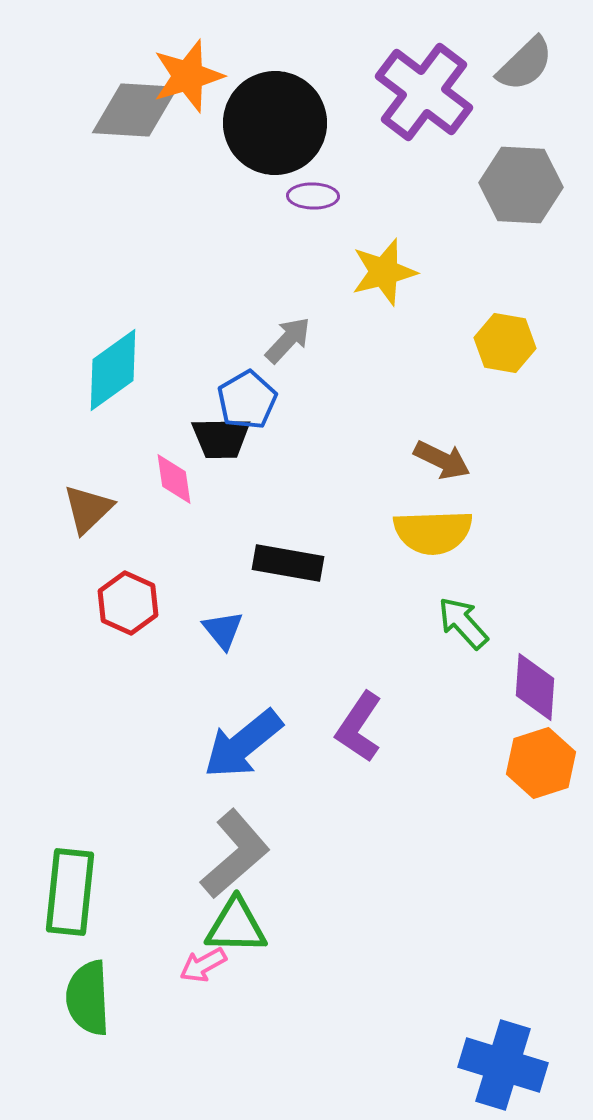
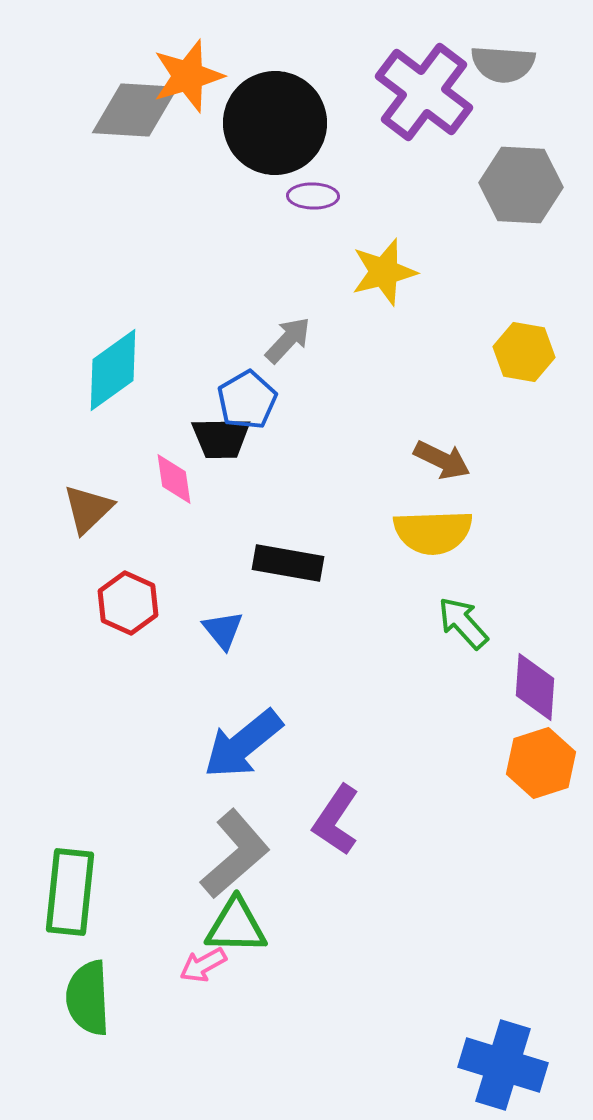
gray semicircle: moved 22 px left; rotated 48 degrees clockwise
yellow hexagon: moved 19 px right, 9 px down
purple L-shape: moved 23 px left, 93 px down
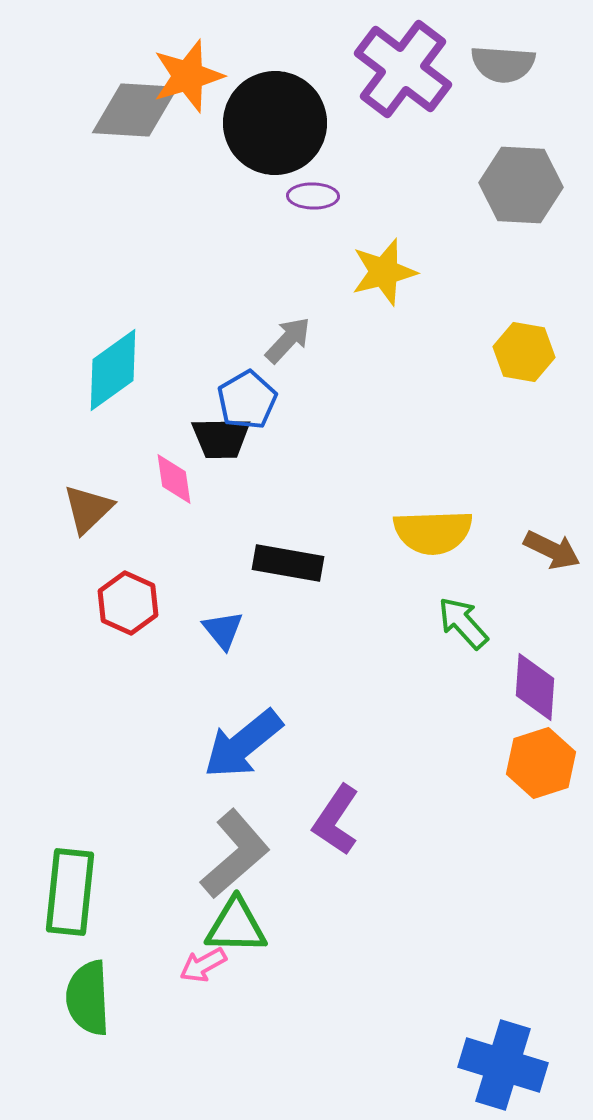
purple cross: moved 21 px left, 23 px up
brown arrow: moved 110 px right, 90 px down
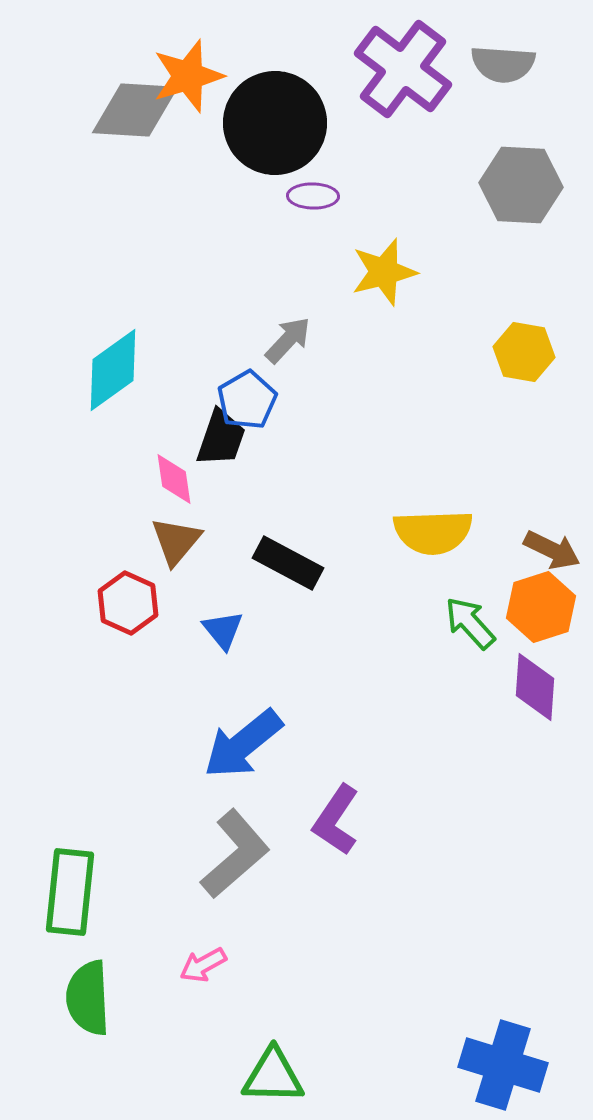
black trapezoid: rotated 70 degrees counterclockwise
brown triangle: moved 88 px right, 32 px down; rotated 6 degrees counterclockwise
black rectangle: rotated 18 degrees clockwise
green arrow: moved 7 px right
orange hexagon: moved 156 px up
green triangle: moved 37 px right, 150 px down
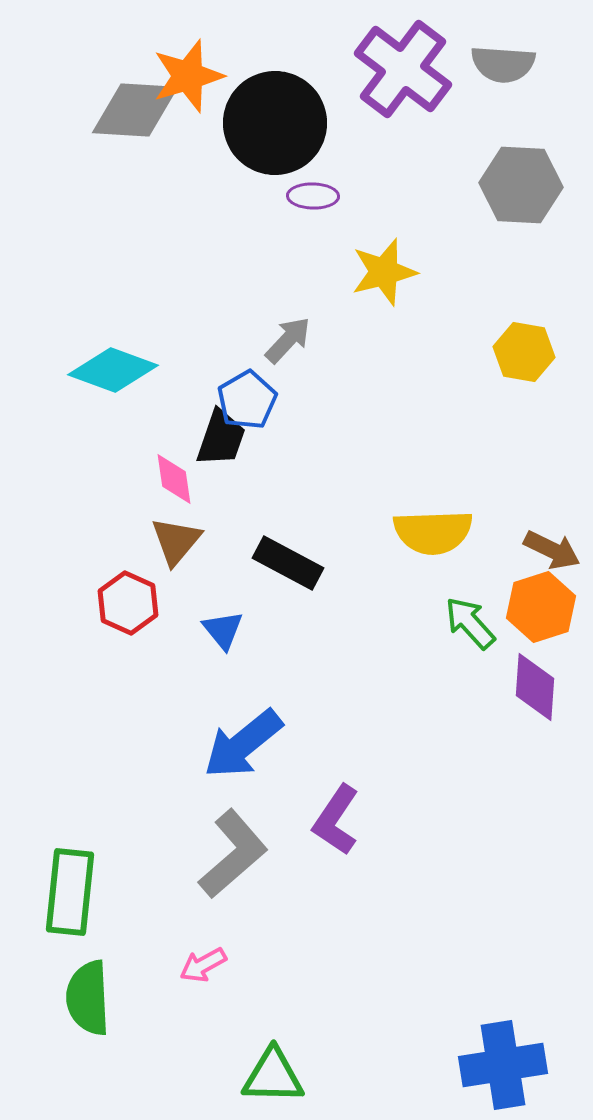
cyan diamond: rotated 56 degrees clockwise
gray L-shape: moved 2 px left
blue cross: rotated 26 degrees counterclockwise
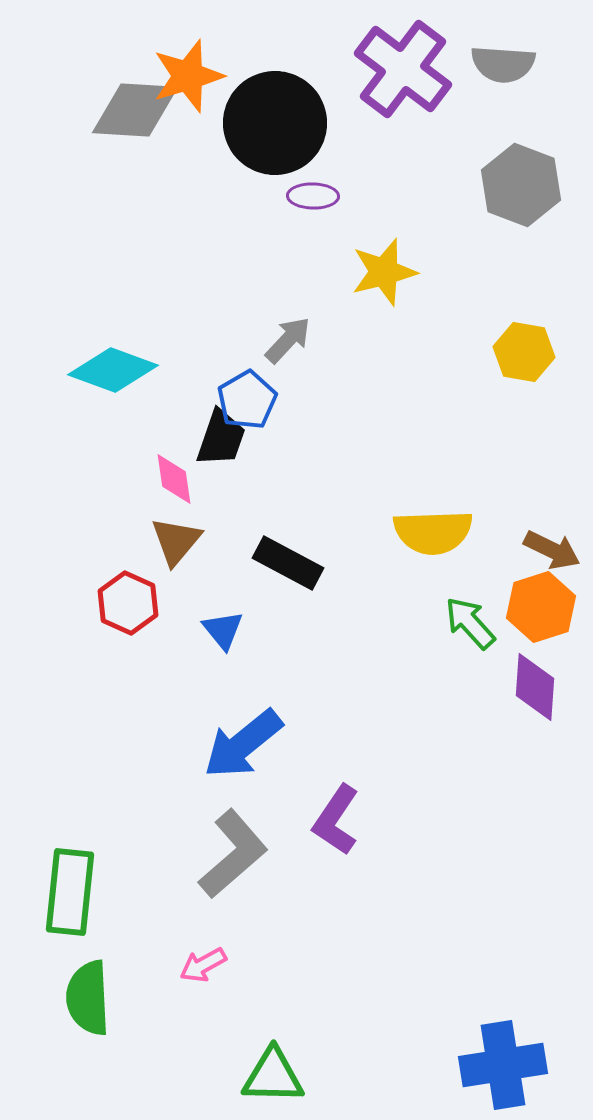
gray hexagon: rotated 18 degrees clockwise
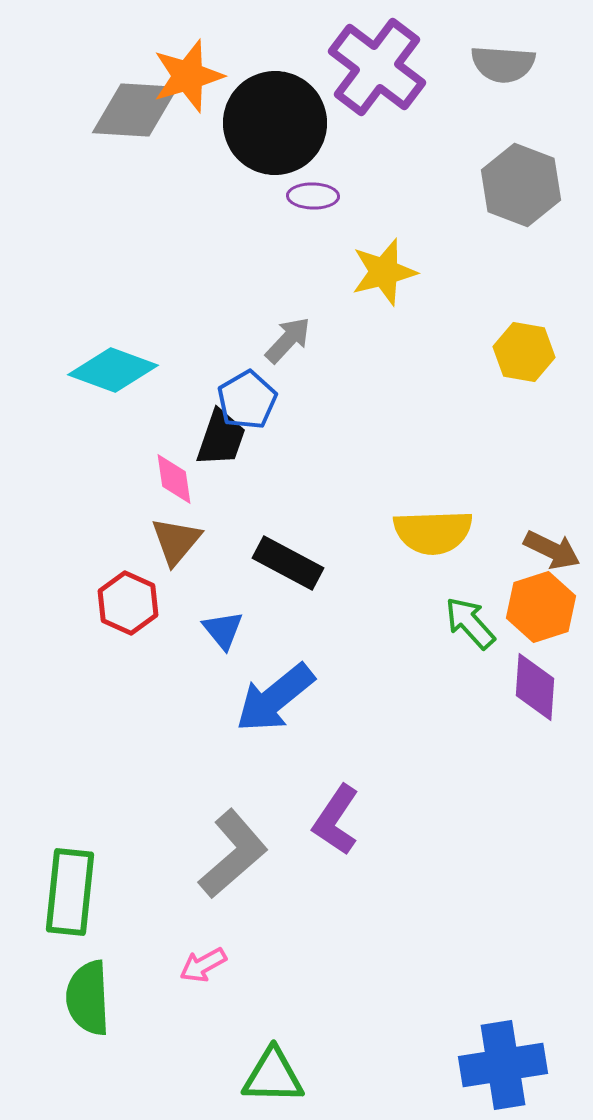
purple cross: moved 26 px left, 2 px up
blue arrow: moved 32 px right, 46 px up
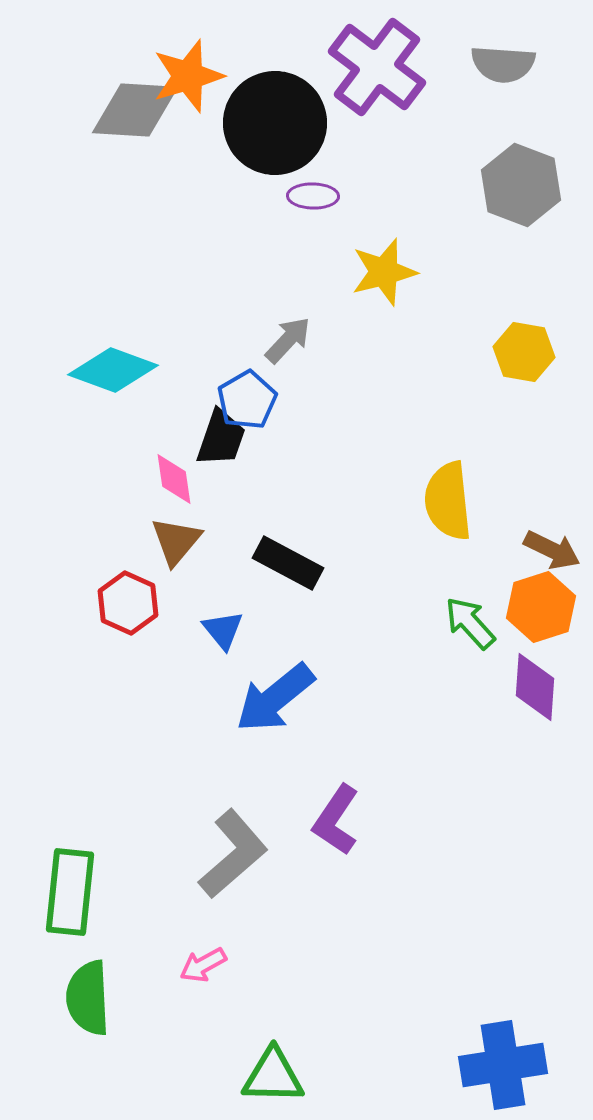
yellow semicircle: moved 15 px right, 31 px up; rotated 86 degrees clockwise
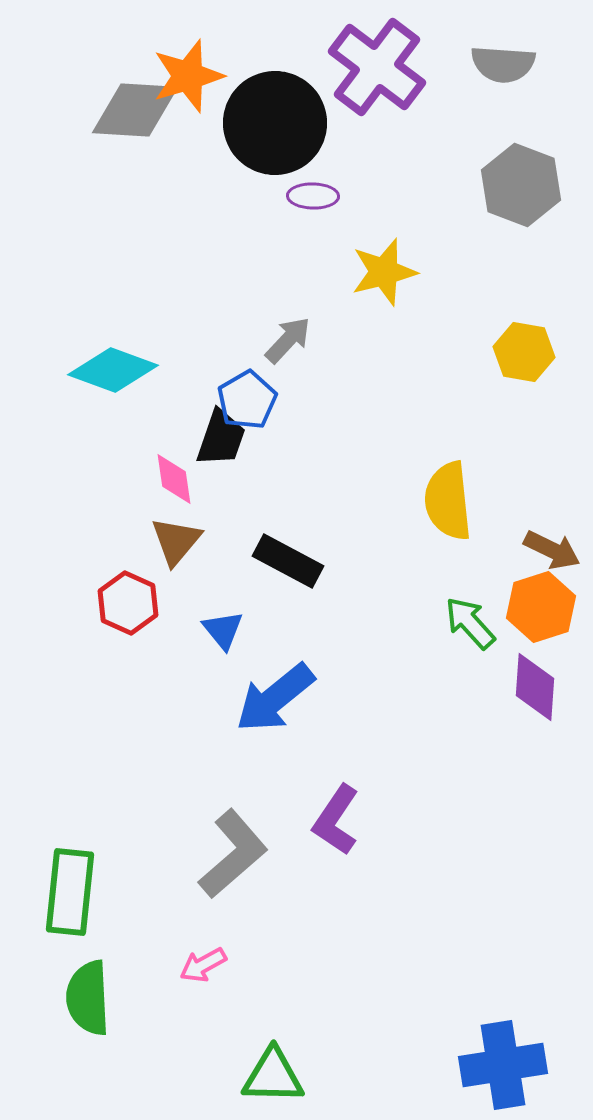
black rectangle: moved 2 px up
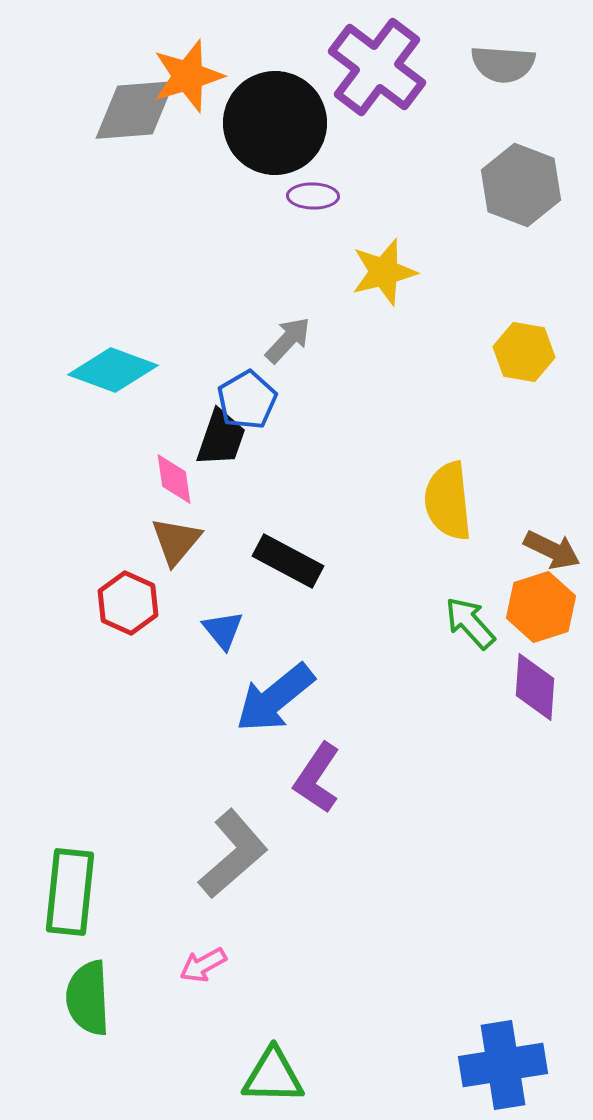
gray diamond: rotated 8 degrees counterclockwise
purple L-shape: moved 19 px left, 42 px up
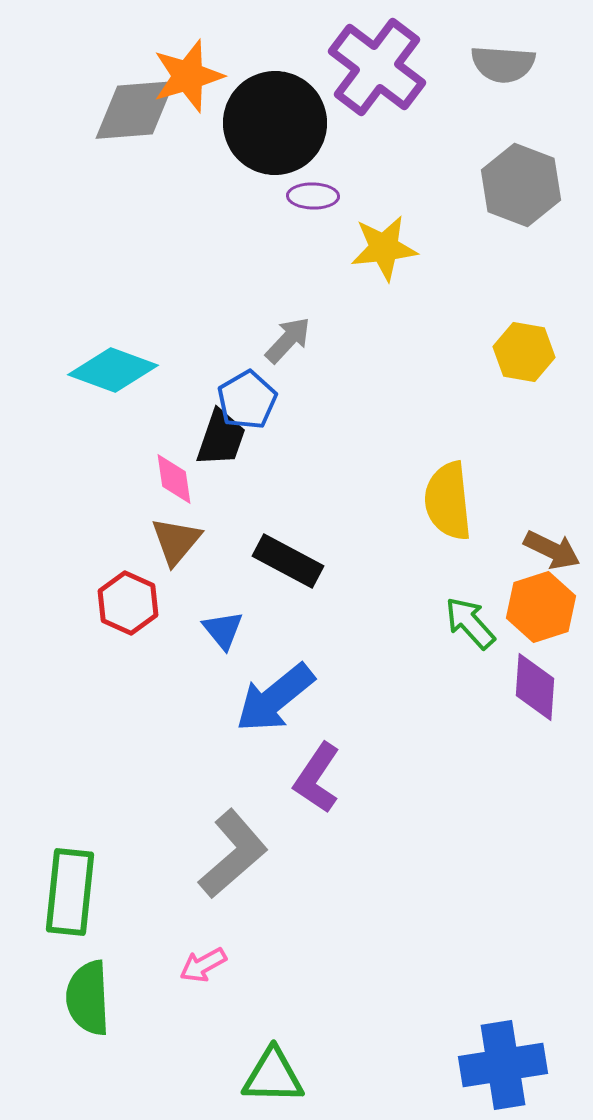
yellow star: moved 24 px up; rotated 8 degrees clockwise
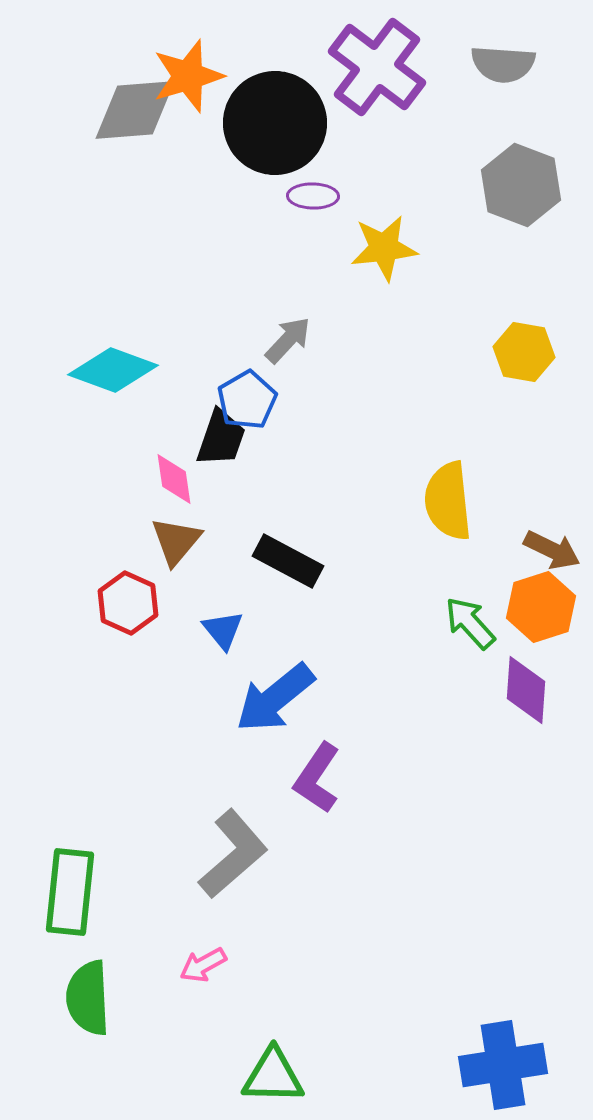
purple diamond: moved 9 px left, 3 px down
